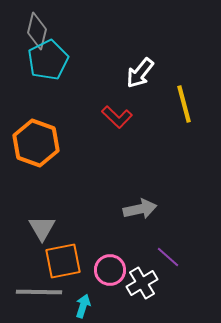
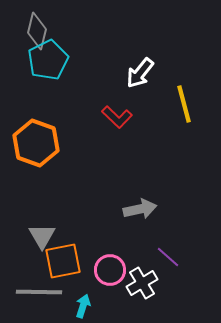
gray triangle: moved 8 px down
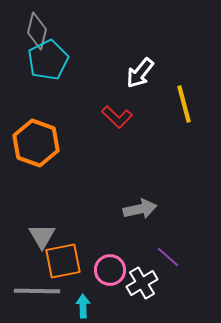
gray line: moved 2 px left, 1 px up
cyan arrow: rotated 20 degrees counterclockwise
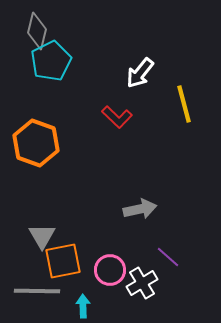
cyan pentagon: moved 3 px right, 1 px down
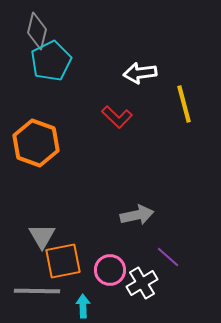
white arrow: rotated 44 degrees clockwise
gray arrow: moved 3 px left, 6 px down
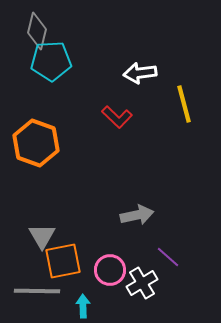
cyan pentagon: rotated 24 degrees clockwise
